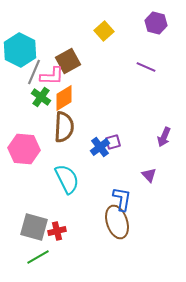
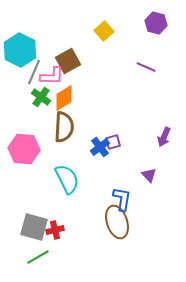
red cross: moved 2 px left, 1 px up
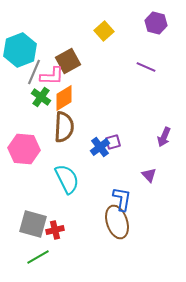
cyan hexagon: rotated 12 degrees clockwise
gray square: moved 1 px left, 3 px up
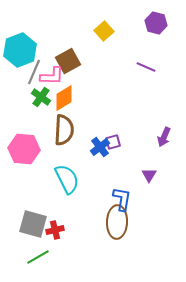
brown semicircle: moved 3 px down
purple triangle: rotated 14 degrees clockwise
brown ellipse: rotated 20 degrees clockwise
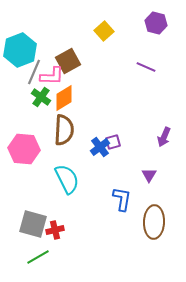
brown ellipse: moved 37 px right
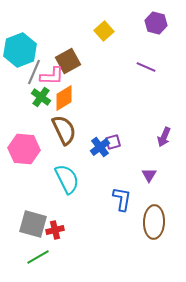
brown semicircle: rotated 28 degrees counterclockwise
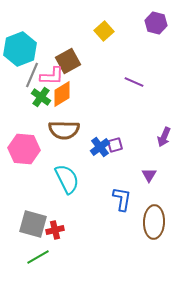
cyan hexagon: moved 1 px up
purple line: moved 12 px left, 15 px down
gray line: moved 2 px left, 3 px down
orange diamond: moved 2 px left, 4 px up
brown semicircle: rotated 116 degrees clockwise
purple square: moved 2 px right, 3 px down
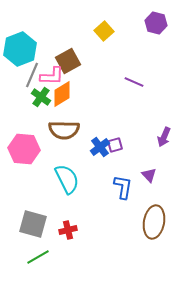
purple triangle: rotated 14 degrees counterclockwise
blue L-shape: moved 1 px right, 12 px up
brown ellipse: rotated 8 degrees clockwise
red cross: moved 13 px right
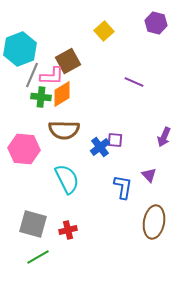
green cross: rotated 30 degrees counterclockwise
purple square: moved 5 px up; rotated 21 degrees clockwise
